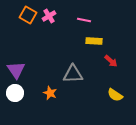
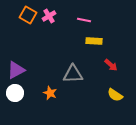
red arrow: moved 4 px down
purple triangle: rotated 36 degrees clockwise
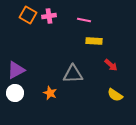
pink cross: rotated 24 degrees clockwise
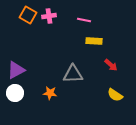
orange star: rotated 16 degrees counterclockwise
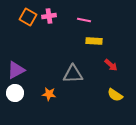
orange square: moved 2 px down
orange star: moved 1 px left, 1 px down
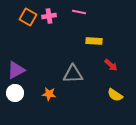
pink line: moved 5 px left, 8 px up
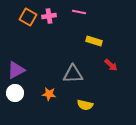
yellow rectangle: rotated 14 degrees clockwise
yellow semicircle: moved 30 px left, 10 px down; rotated 21 degrees counterclockwise
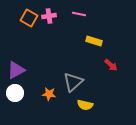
pink line: moved 2 px down
orange square: moved 1 px right, 1 px down
gray triangle: moved 8 px down; rotated 40 degrees counterclockwise
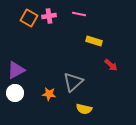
yellow semicircle: moved 1 px left, 4 px down
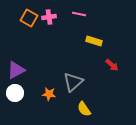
pink cross: moved 1 px down
red arrow: moved 1 px right
yellow semicircle: rotated 42 degrees clockwise
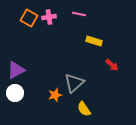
gray triangle: moved 1 px right, 1 px down
orange star: moved 6 px right, 1 px down; rotated 24 degrees counterclockwise
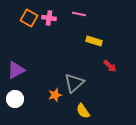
pink cross: moved 1 px down; rotated 16 degrees clockwise
red arrow: moved 2 px left, 1 px down
white circle: moved 6 px down
yellow semicircle: moved 1 px left, 2 px down
